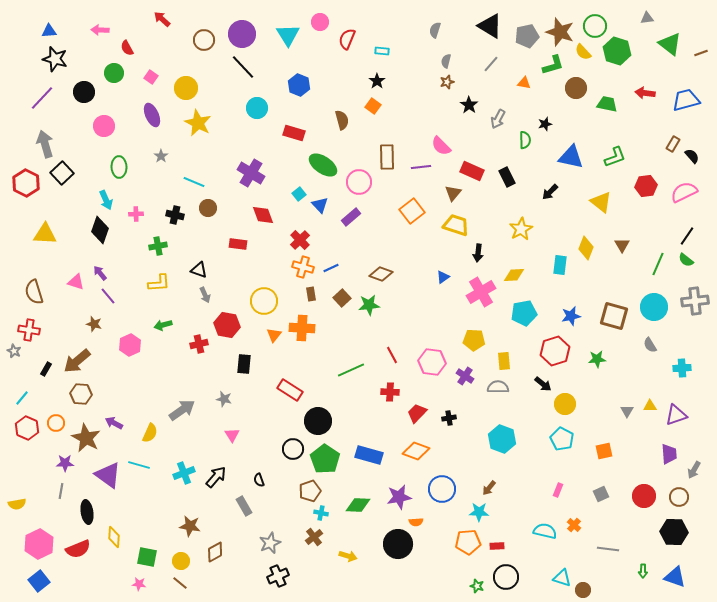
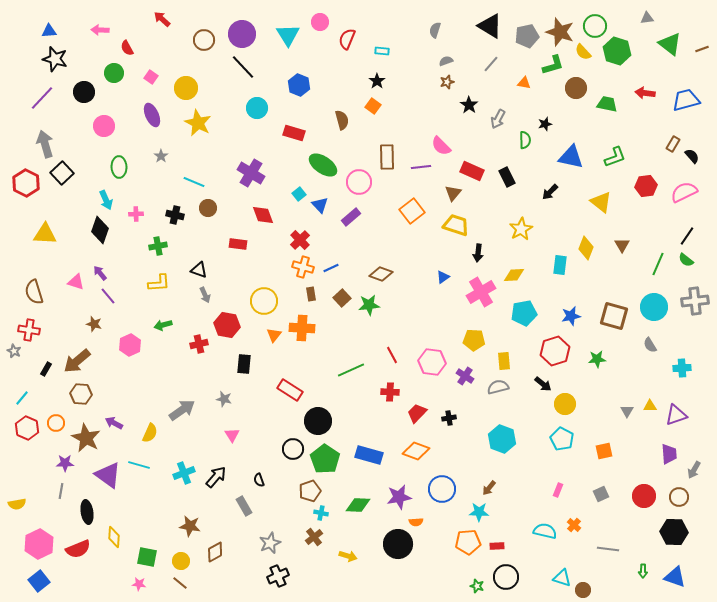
brown line at (701, 53): moved 1 px right, 4 px up
gray semicircle at (446, 61): rotated 56 degrees clockwise
gray semicircle at (498, 387): rotated 15 degrees counterclockwise
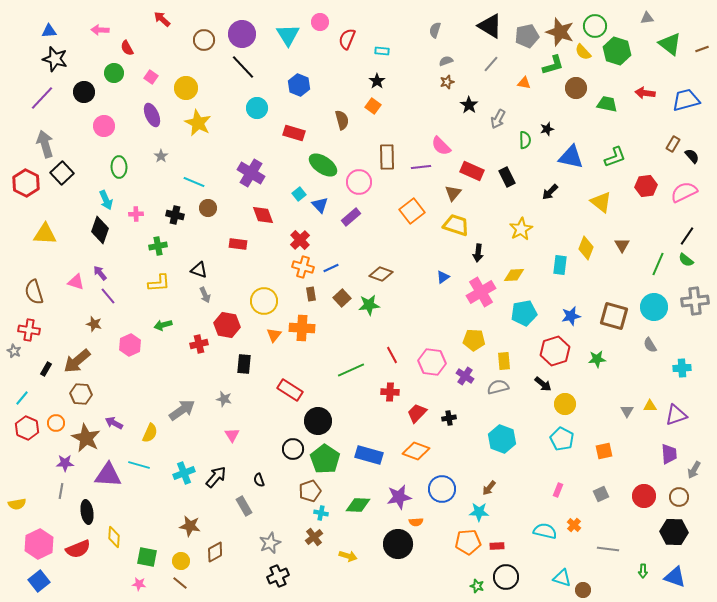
black star at (545, 124): moved 2 px right, 5 px down
purple triangle at (108, 475): rotated 32 degrees counterclockwise
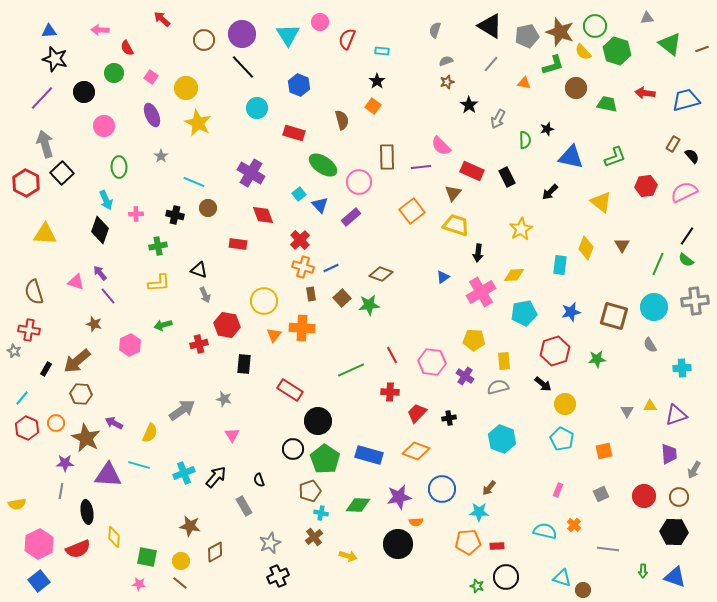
blue star at (571, 316): moved 4 px up
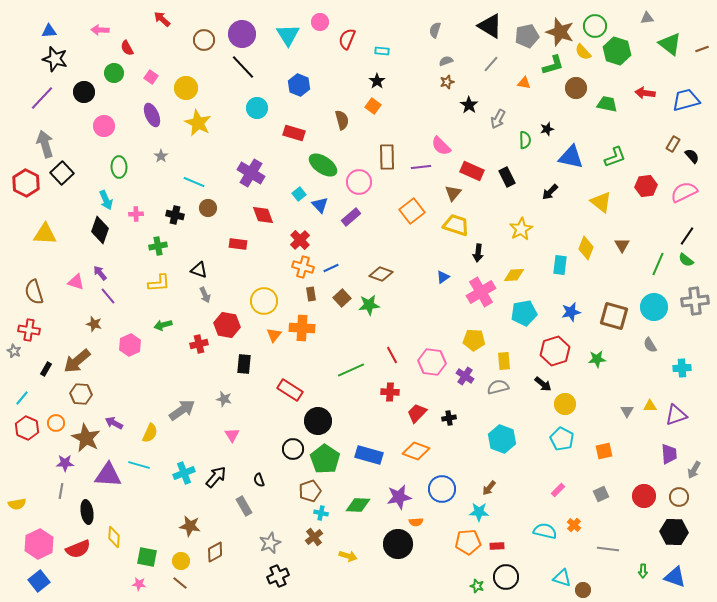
pink rectangle at (558, 490): rotated 24 degrees clockwise
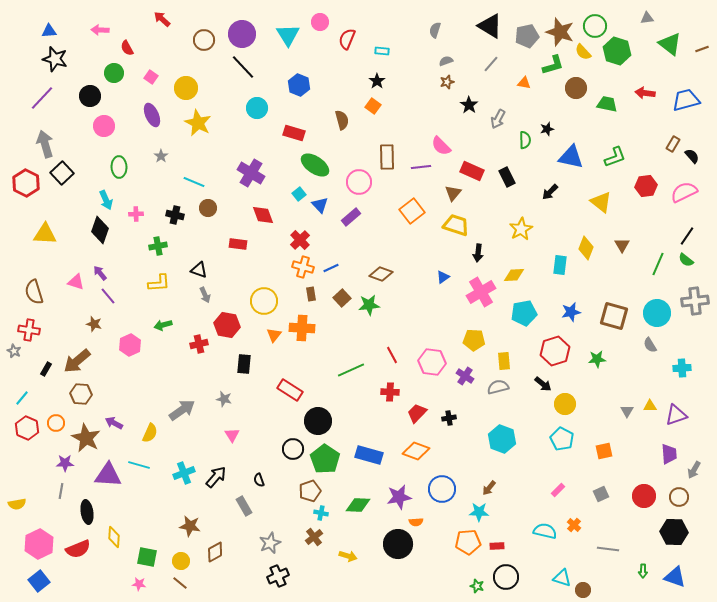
black circle at (84, 92): moved 6 px right, 4 px down
green ellipse at (323, 165): moved 8 px left
cyan circle at (654, 307): moved 3 px right, 6 px down
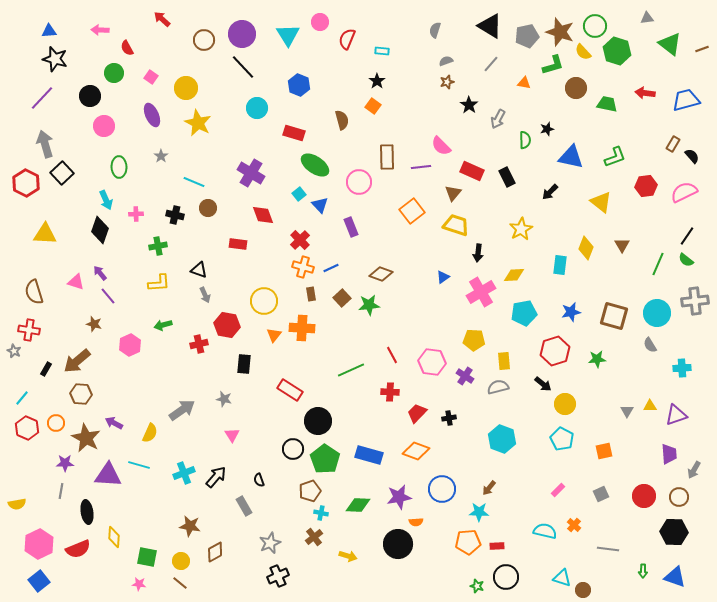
purple rectangle at (351, 217): moved 10 px down; rotated 72 degrees counterclockwise
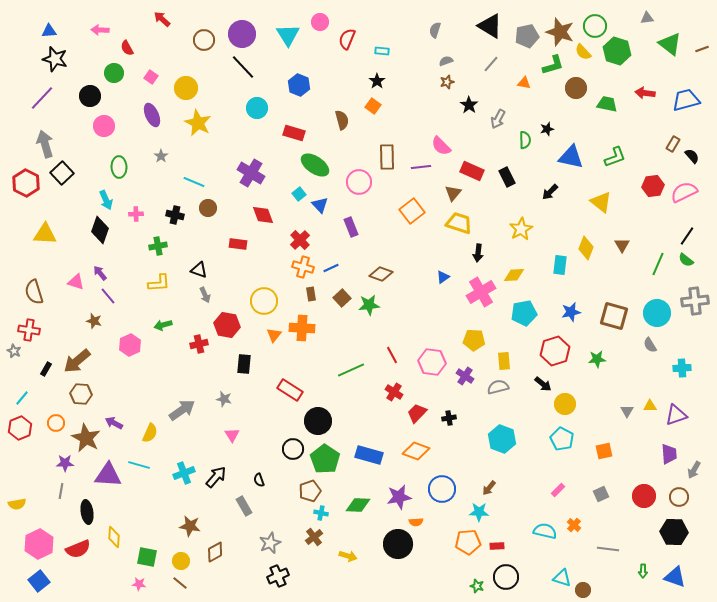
red hexagon at (646, 186): moved 7 px right
yellow trapezoid at (456, 225): moved 3 px right, 2 px up
brown star at (94, 324): moved 3 px up
red cross at (390, 392): moved 4 px right; rotated 30 degrees clockwise
red hexagon at (27, 428): moved 7 px left; rotated 15 degrees clockwise
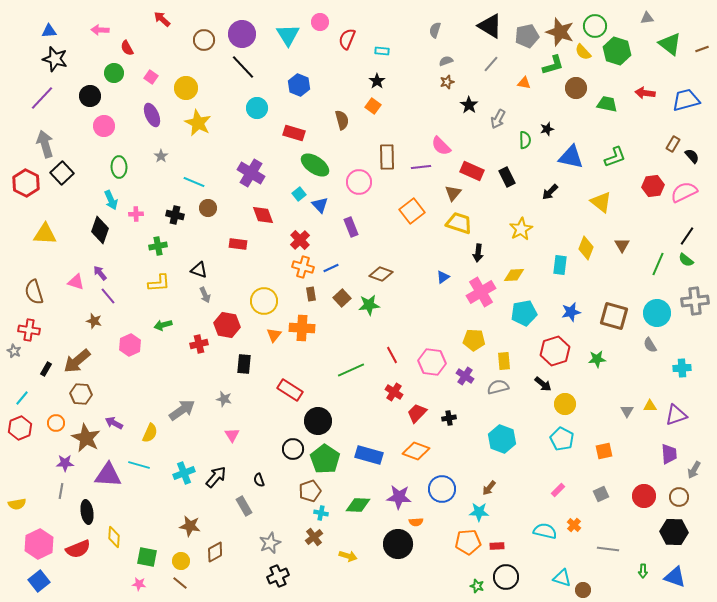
cyan arrow at (106, 200): moved 5 px right
purple star at (399, 497): rotated 15 degrees clockwise
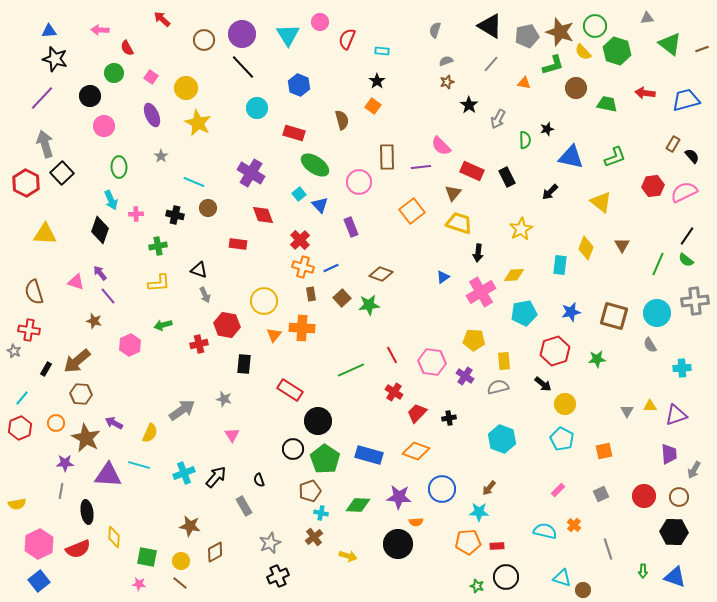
gray line at (608, 549): rotated 65 degrees clockwise
